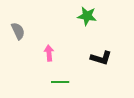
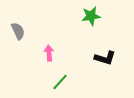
green star: moved 4 px right; rotated 18 degrees counterclockwise
black L-shape: moved 4 px right
green line: rotated 48 degrees counterclockwise
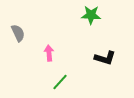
green star: moved 1 px up; rotated 12 degrees clockwise
gray semicircle: moved 2 px down
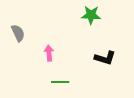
green line: rotated 48 degrees clockwise
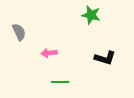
green star: rotated 12 degrees clockwise
gray semicircle: moved 1 px right, 1 px up
pink arrow: rotated 91 degrees counterclockwise
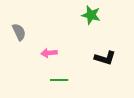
green line: moved 1 px left, 2 px up
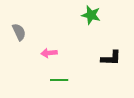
black L-shape: moved 6 px right; rotated 15 degrees counterclockwise
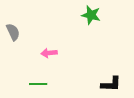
gray semicircle: moved 6 px left
black L-shape: moved 26 px down
green line: moved 21 px left, 4 px down
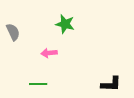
green star: moved 26 px left, 9 px down
